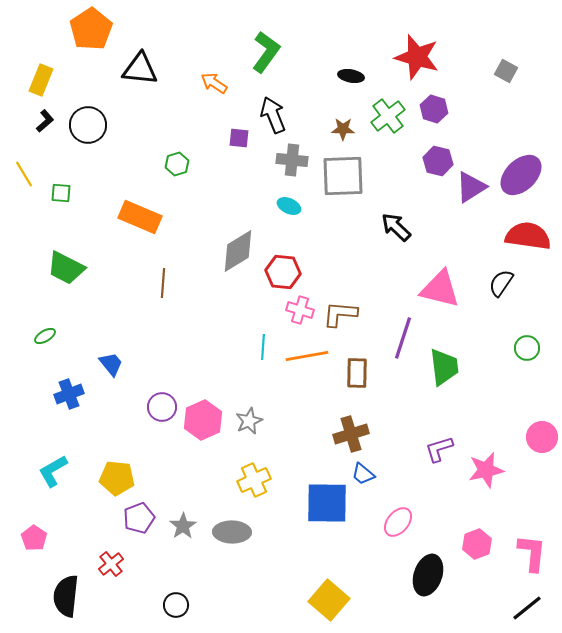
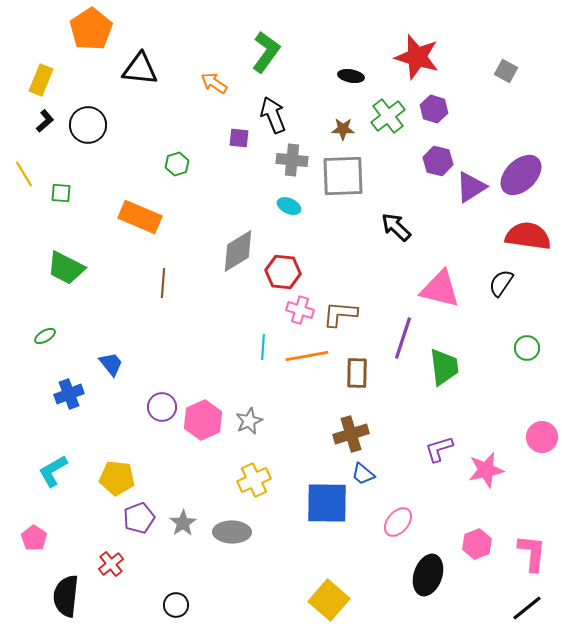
gray star at (183, 526): moved 3 px up
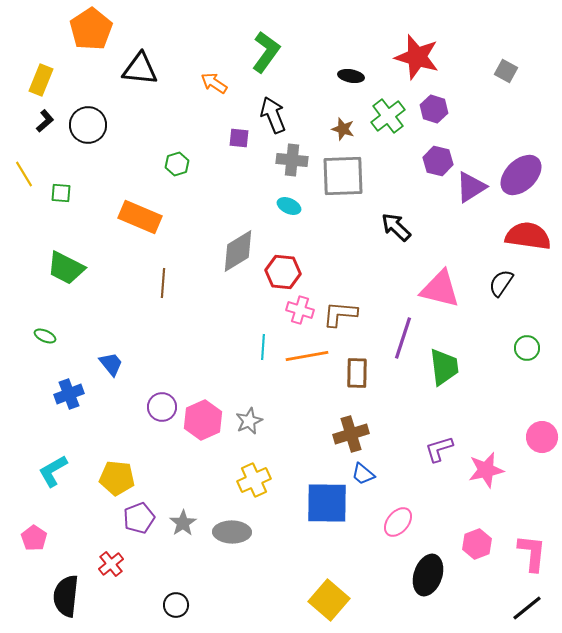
brown star at (343, 129): rotated 15 degrees clockwise
green ellipse at (45, 336): rotated 55 degrees clockwise
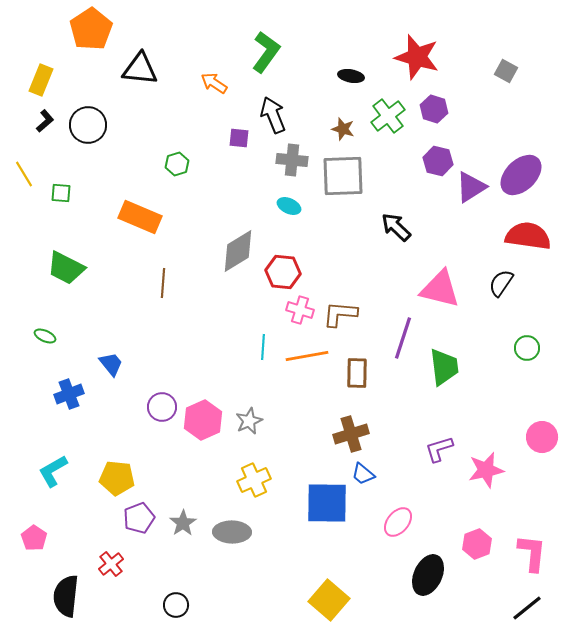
black ellipse at (428, 575): rotated 6 degrees clockwise
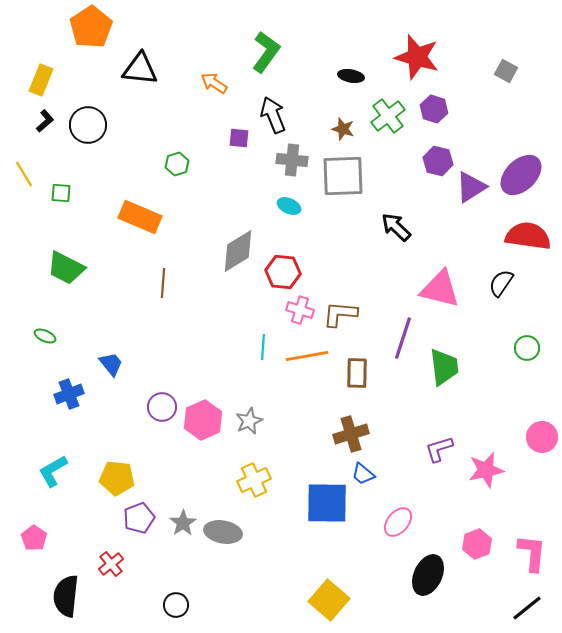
orange pentagon at (91, 29): moved 2 px up
gray ellipse at (232, 532): moved 9 px left; rotated 9 degrees clockwise
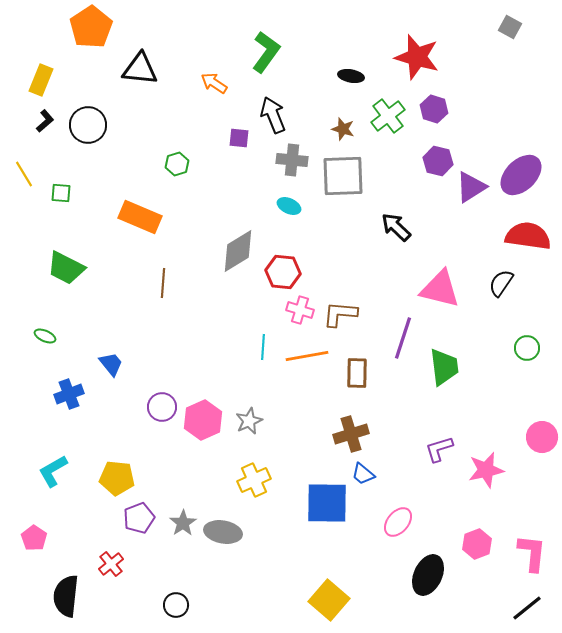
gray square at (506, 71): moved 4 px right, 44 px up
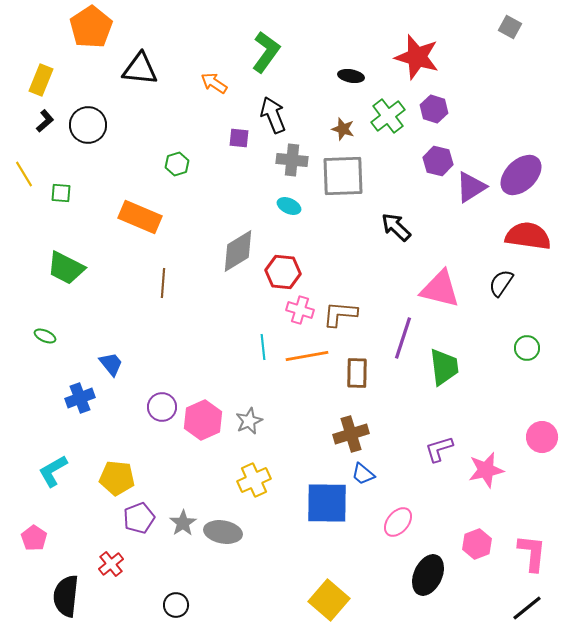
cyan line at (263, 347): rotated 10 degrees counterclockwise
blue cross at (69, 394): moved 11 px right, 4 px down
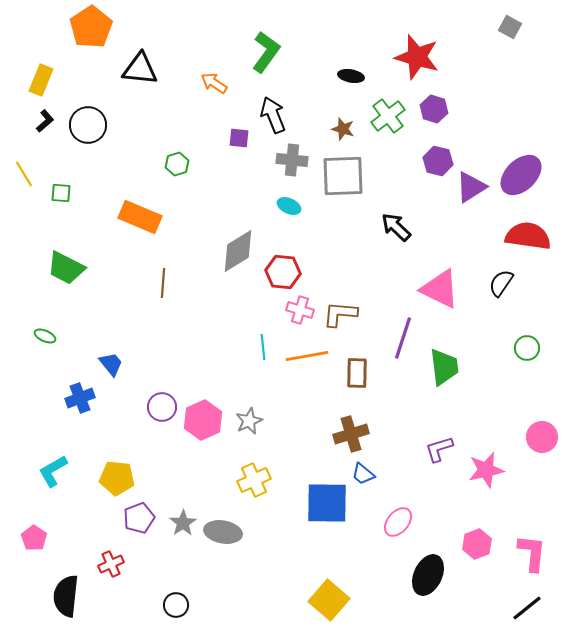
pink triangle at (440, 289): rotated 12 degrees clockwise
red cross at (111, 564): rotated 15 degrees clockwise
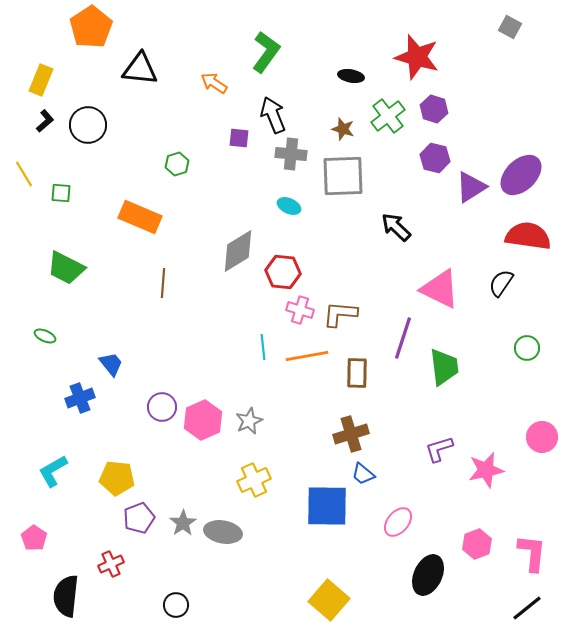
gray cross at (292, 160): moved 1 px left, 6 px up
purple hexagon at (438, 161): moved 3 px left, 3 px up
blue square at (327, 503): moved 3 px down
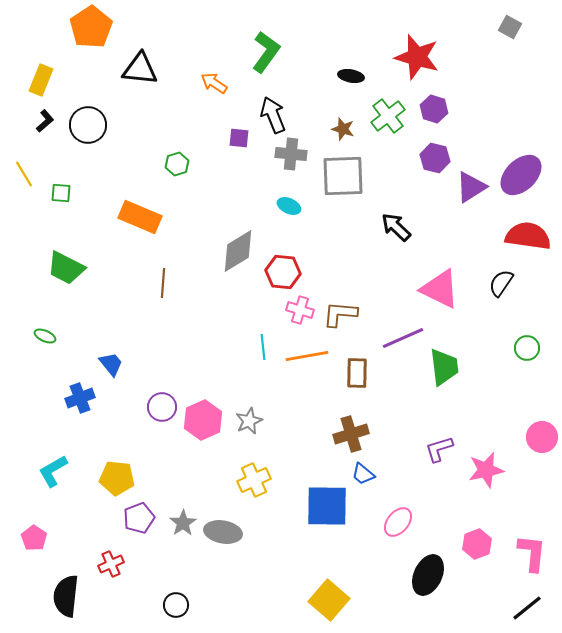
purple line at (403, 338): rotated 48 degrees clockwise
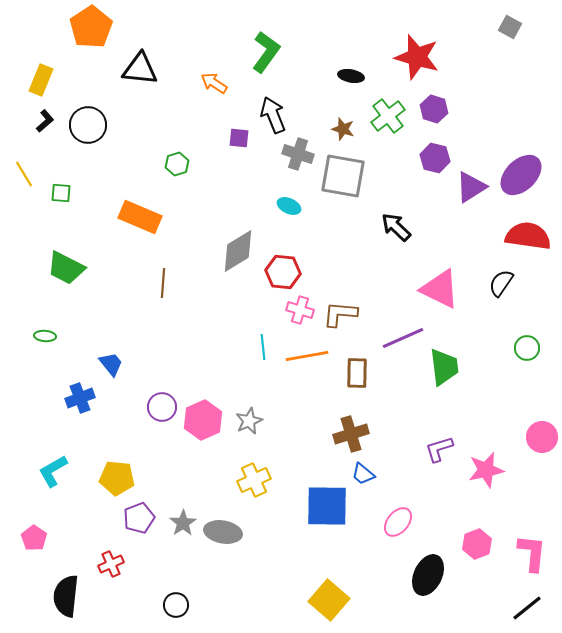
gray cross at (291, 154): moved 7 px right; rotated 12 degrees clockwise
gray square at (343, 176): rotated 12 degrees clockwise
green ellipse at (45, 336): rotated 20 degrees counterclockwise
